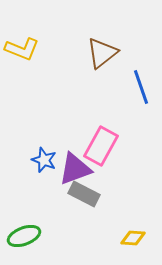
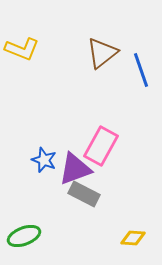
blue line: moved 17 px up
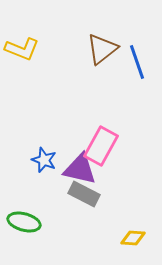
brown triangle: moved 4 px up
blue line: moved 4 px left, 8 px up
purple triangle: moved 5 px right; rotated 33 degrees clockwise
green ellipse: moved 14 px up; rotated 36 degrees clockwise
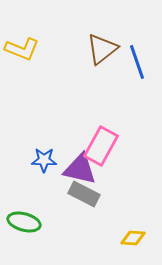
blue star: rotated 20 degrees counterclockwise
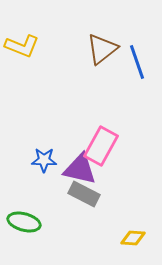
yellow L-shape: moved 3 px up
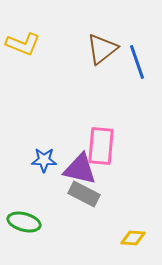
yellow L-shape: moved 1 px right, 2 px up
pink rectangle: rotated 24 degrees counterclockwise
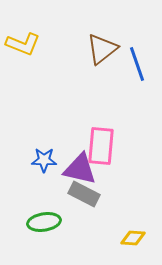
blue line: moved 2 px down
green ellipse: moved 20 px right; rotated 24 degrees counterclockwise
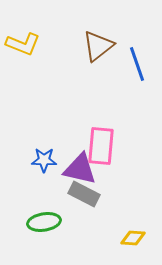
brown triangle: moved 4 px left, 3 px up
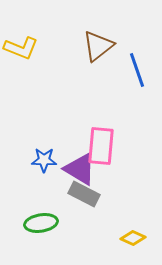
yellow L-shape: moved 2 px left, 4 px down
blue line: moved 6 px down
purple triangle: rotated 18 degrees clockwise
green ellipse: moved 3 px left, 1 px down
yellow diamond: rotated 20 degrees clockwise
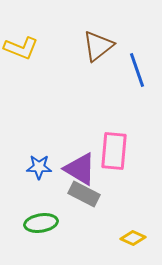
pink rectangle: moved 13 px right, 5 px down
blue star: moved 5 px left, 7 px down
